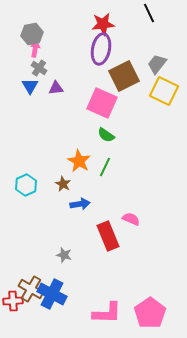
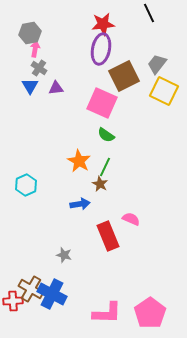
gray hexagon: moved 2 px left, 1 px up
brown star: moved 37 px right
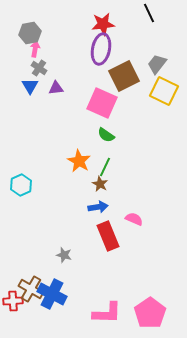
cyan hexagon: moved 5 px left
blue arrow: moved 18 px right, 3 px down
pink semicircle: moved 3 px right
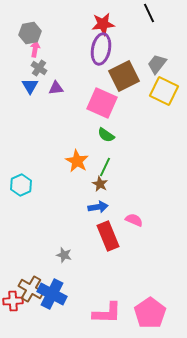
orange star: moved 2 px left
pink semicircle: moved 1 px down
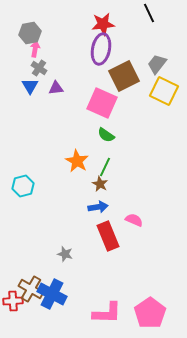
cyan hexagon: moved 2 px right, 1 px down; rotated 10 degrees clockwise
gray star: moved 1 px right, 1 px up
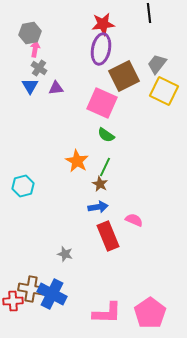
black line: rotated 18 degrees clockwise
brown cross: rotated 20 degrees counterclockwise
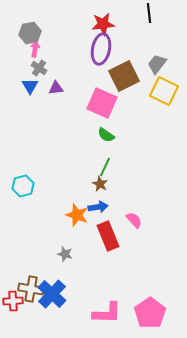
orange star: moved 54 px down; rotated 10 degrees counterclockwise
pink semicircle: rotated 24 degrees clockwise
blue cross: rotated 16 degrees clockwise
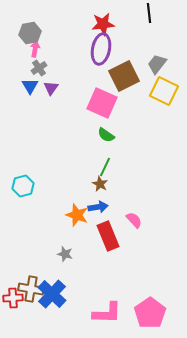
gray cross: rotated 21 degrees clockwise
purple triangle: moved 5 px left; rotated 49 degrees counterclockwise
red cross: moved 3 px up
